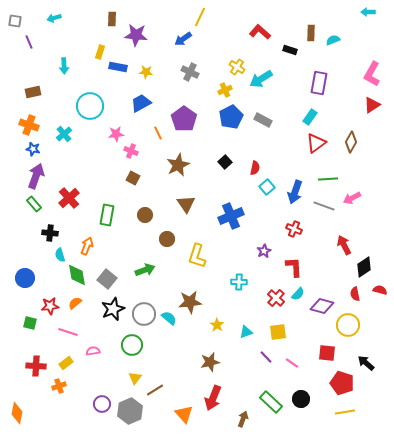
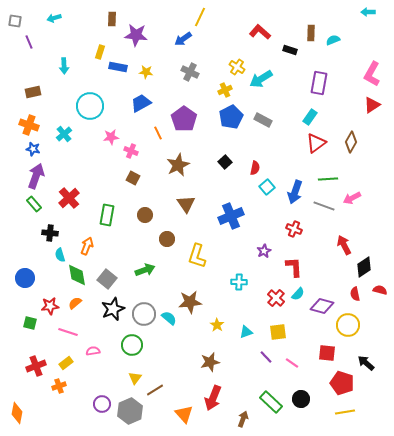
pink star at (116, 134): moved 5 px left, 3 px down
red cross at (36, 366): rotated 24 degrees counterclockwise
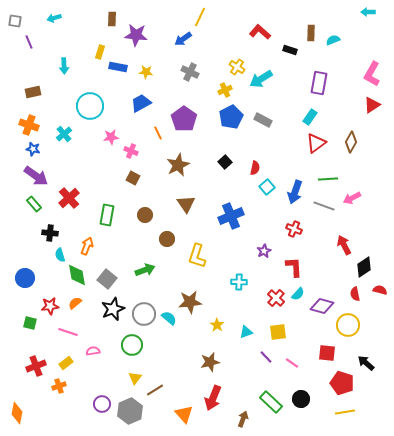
purple arrow at (36, 176): rotated 105 degrees clockwise
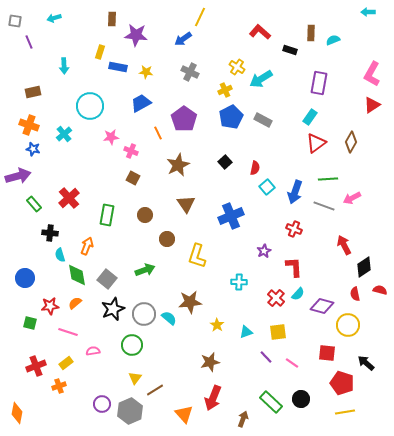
purple arrow at (36, 176): moved 18 px left; rotated 50 degrees counterclockwise
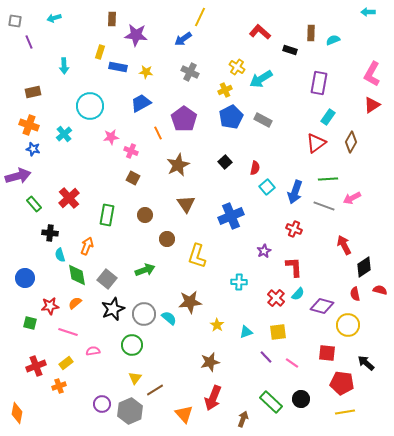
cyan rectangle at (310, 117): moved 18 px right
red pentagon at (342, 383): rotated 10 degrees counterclockwise
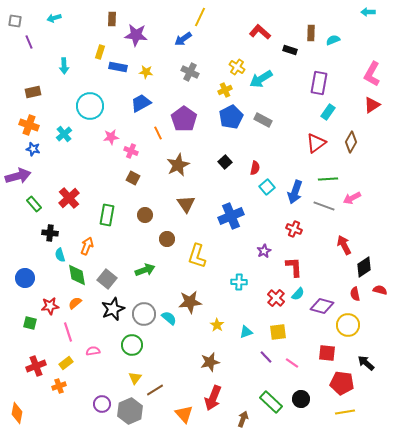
cyan rectangle at (328, 117): moved 5 px up
pink line at (68, 332): rotated 54 degrees clockwise
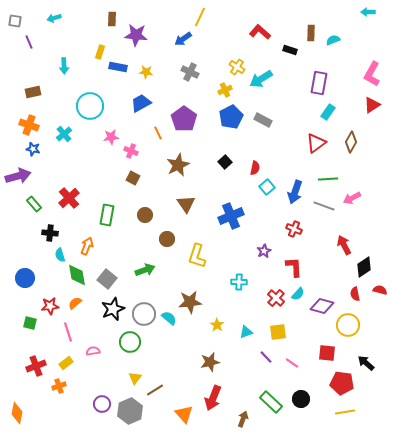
green circle at (132, 345): moved 2 px left, 3 px up
